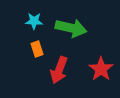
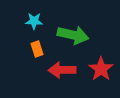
green arrow: moved 2 px right, 7 px down
red arrow: moved 3 px right; rotated 68 degrees clockwise
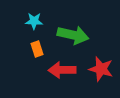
red star: rotated 20 degrees counterclockwise
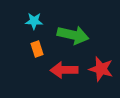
red arrow: moved 2 px right
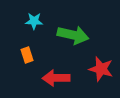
orange rectangle: moved 10 px left, 6 px down
red arrow: moved 8 px left, 8 px down
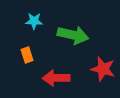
red star: moved 2 px right
